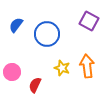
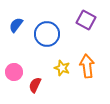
purple square: moved 3 px left, 1 px up
pink circle: moved 2 px right
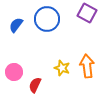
purple square: moved 1 px right, 7 px up
blue circle: moved 15 px up
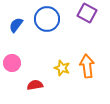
pink circle: moved 2 px left, 9 px up
red semicircle: rotated 56 degrees clockwise
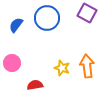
blue circle: moved 1 px up
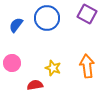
purple square: moved 1 px down
yellow star: moved 9 px left
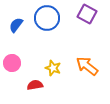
orange arrow: rotated 45 degrees counterclockwise
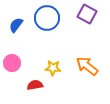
yellow star: rotated 14 degrees counterclockwise
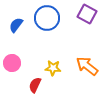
red semicircle: rotated 56 degrees counterclockwise
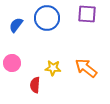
purple square: rotated 24 degrees counterclockwise
orange arrow: moved 1 px left, 2 px down
red semicircle: rotated 21 degrees counterclockwise
